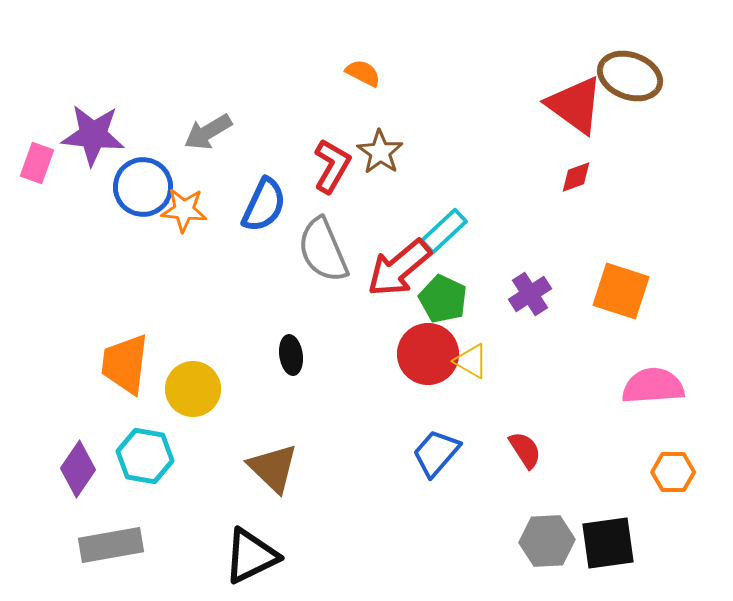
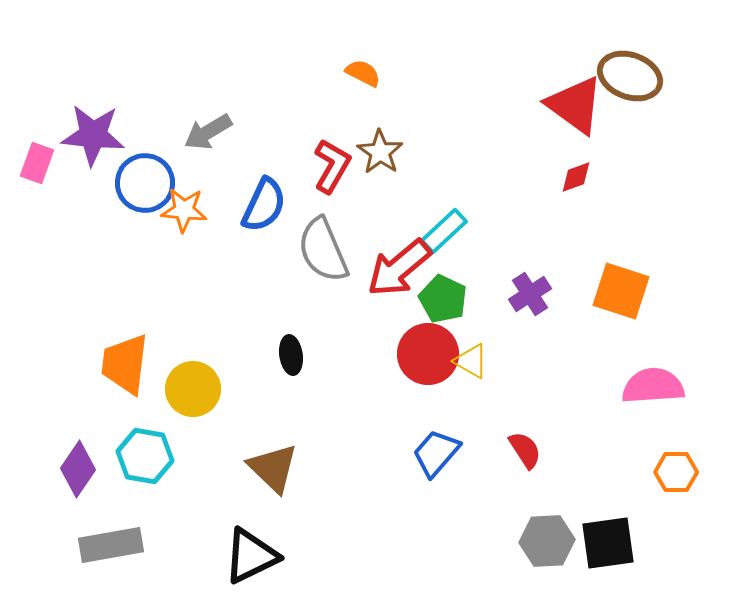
blue circle: moved 2 px right, 4 px up
orange hexagon: moved 3 px right
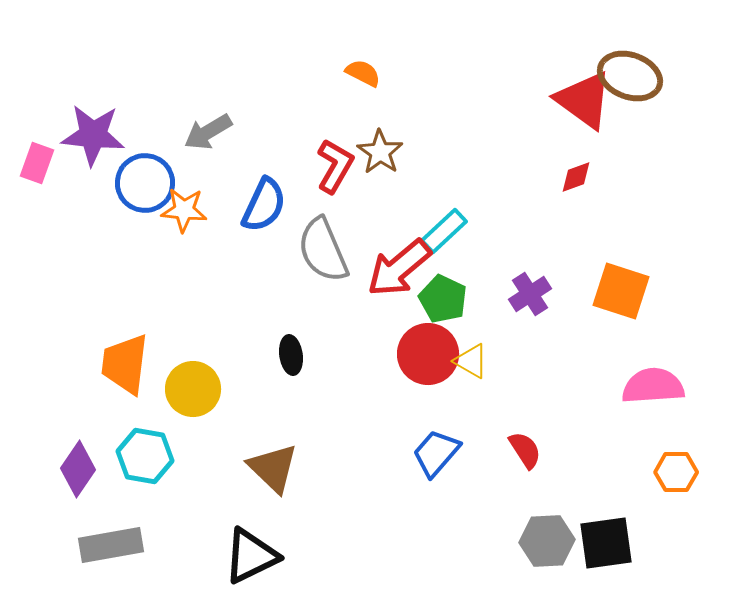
red triangle: moved 9 px right, 5 px up
red L-shape: moved 3 px right
black square: moved 2 px left
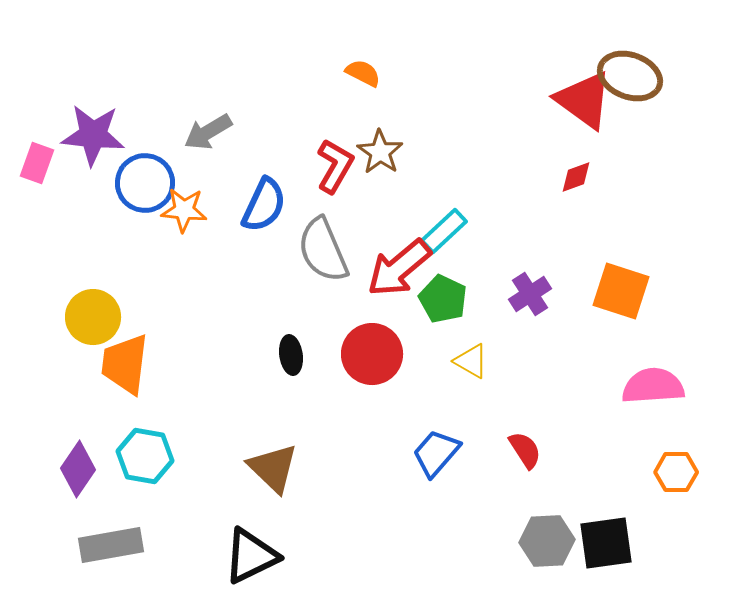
red circle: moved 56 px left
yellow circle: moved 100 px left, 72 px up
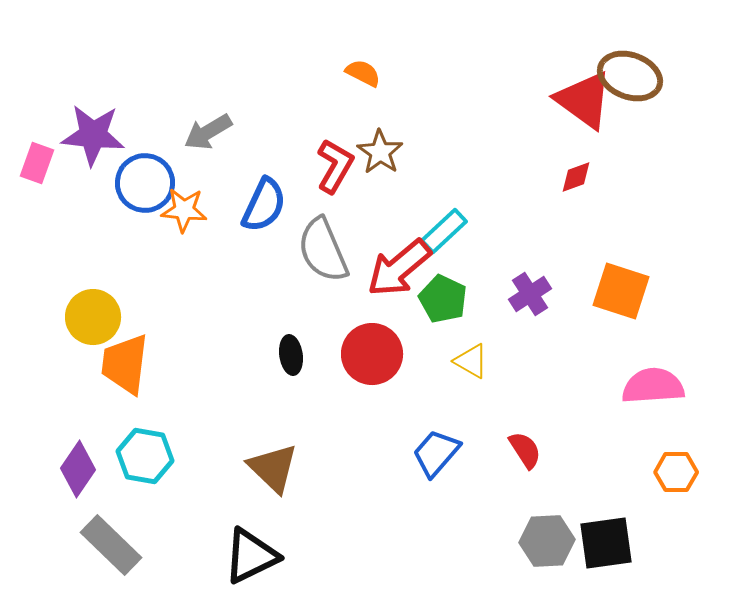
gray rectangle: rotated 54 degrees clockwise
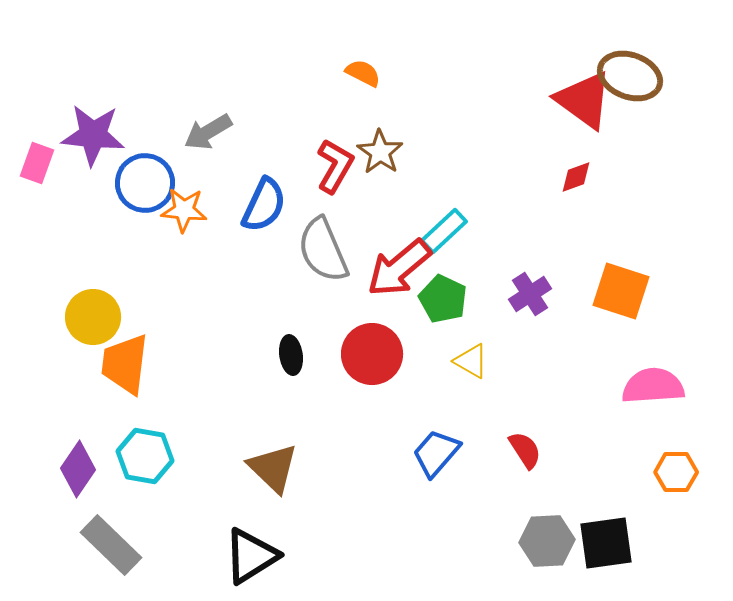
black triangle: rotated 6 degrees counterclockwise
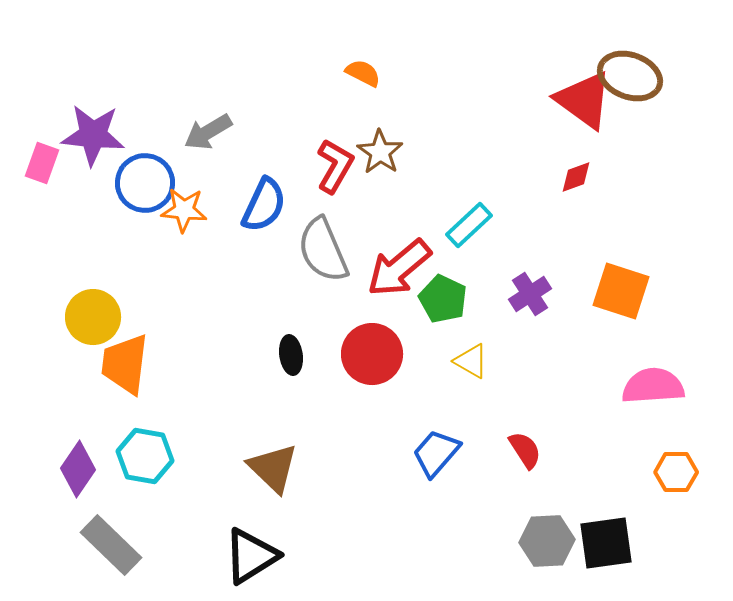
pink rectangle: moved 5 px right
cyan rectangle: moved 25 px right, 6 px up
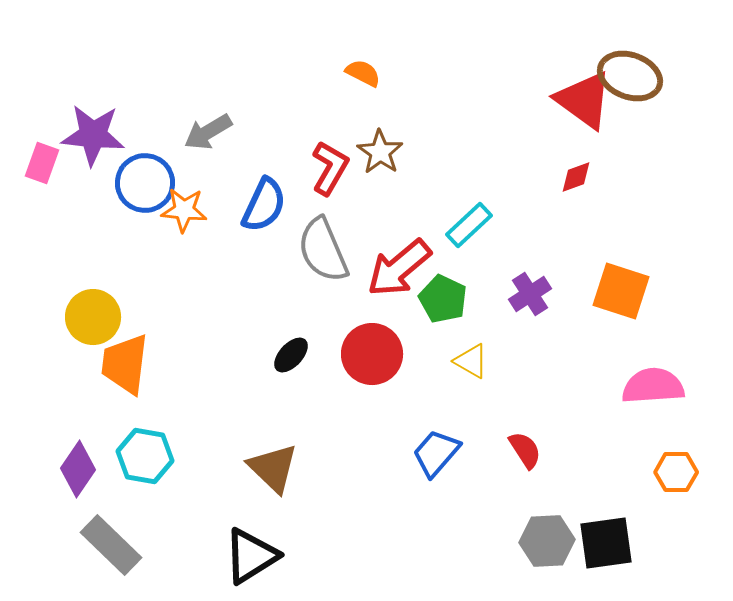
red L-shape: moved 5 px left, 2 px down
black ellipse: rotated 51 degrees clockwise
